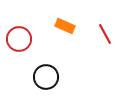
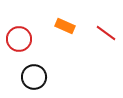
red line: moved 1 px right, 1 px up; rotated 25 degrees counterclockwise
black circle: moved 12 px left
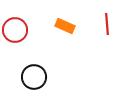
red line: moved 1 px right, 9 px up; rotated 50 degrees clockwise
red circle: moved 4 px left, 9 px up
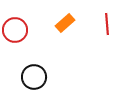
orange rectangle: moved 3 px up; rotated 66 degrees counterclockwise
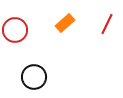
red line: rotated 30 degrees clockwise
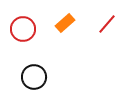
red line: rotated 15 degrees clockwise
red circle: moved 8 px right, 1 px up
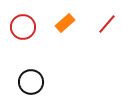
red circle: moved 2 px up
black circle: moved 3 px left, 5 px down
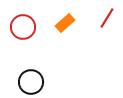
red line: moved 6 px up; rotated 10 degrees counterclockwise
